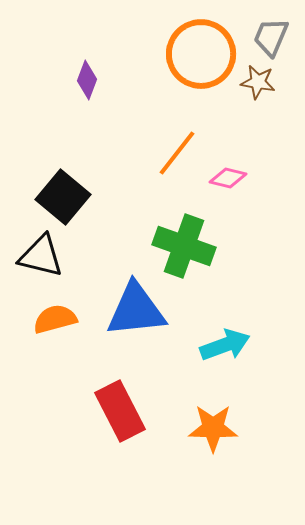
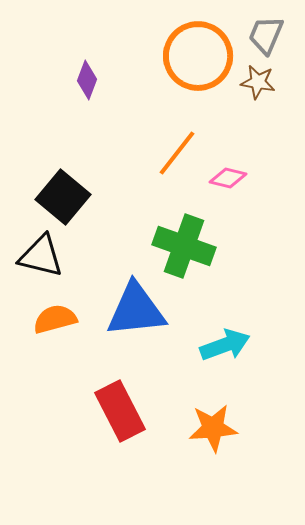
gray trapezoid: moved 5 px left, 2 px up
orange circle: moved 3 px left, 2 px down
orange star: rotated 6 degrees counterclockwise
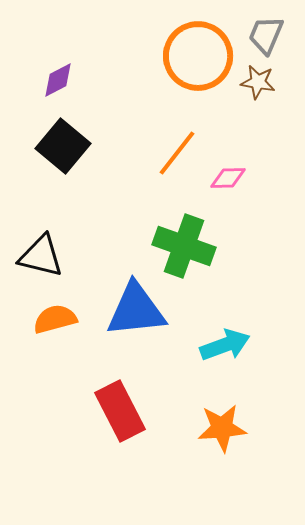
purple diamond: moved 29 px left; rotated 42 degrees clockwise
pink diamond: rotated 15 degrees counterclockwise
black square: moved 51 px up
orange star: moved 9 px right
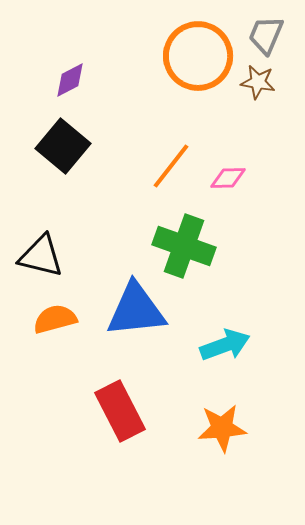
purple diamond: moved 12 px right
orange line: moved 6 px left, 13 px down
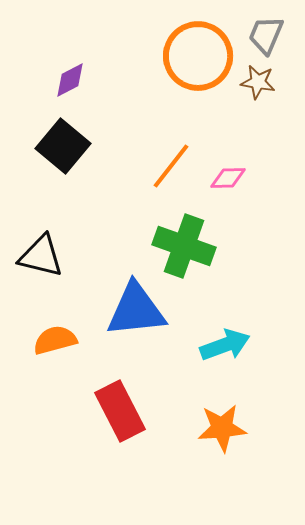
orange semicircle: moved 21 px down
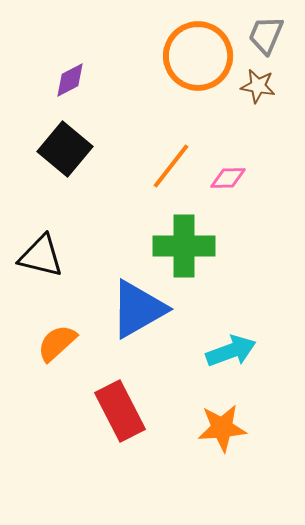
brown star: moved 4 px down
black square: moved 2 px right, 3 px down
green cross: rotated 20 degrees counterclockwise
blue triangle: moved 2 px right, 1 px up; rotated 24 degrees counterclockwise
orange semicircle: moved 2 px right, 3 px down; rotated 27 degrees counterclockwise
cyan arrow: moved 6 px right, 6 px down
